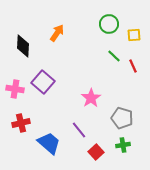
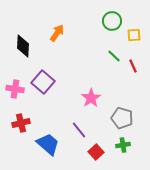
green circle: moved 3 px right, 3 px up
blue trapezoid: moved 1 px left, 1 px down
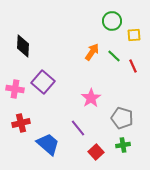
orange arrow: moved 35 px right, 19 px down
purple line: moved 1 px left, 2 px up
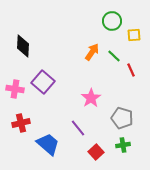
red line: moved 2 px left, 4 px down
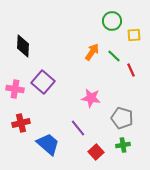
pink star: rotated 30 degrees counterclockwise
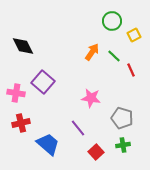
yellow square: rotated 24 degrees counterclockwise
black diamond: rotated 30 degrees counterclockwise
pink cross: moved 1 px right, 4 px down
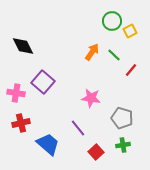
yellow square: moved 4 px left, 4 px up
green line: moved 1 px up
red line: rotated 64 degrees clockwise
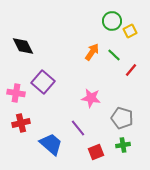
blue trapezoid: moved 3 px right
red square: rotated 21 degrees clockwise
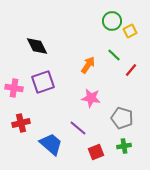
black diamond: moved 14 px right
orange arrow: moved 4 px left, 13 px down
purple square: rotated 30 degrees clockwise
pink cross: moved 2 px left, 5 px up
purple line: rotated 12 degrees counterclockwise
green cross: moved 1 px right, 1 px down
